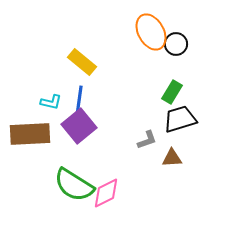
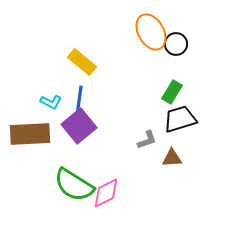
cyan L-shape: rotated 15 degrees clockwise
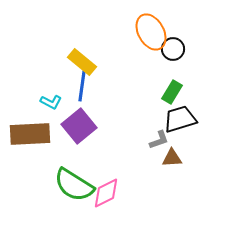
black circle: moved 3 px left, 5 px down
blue line: moved 3 px right, 15 px up
gray L-shape: moved 12 px right
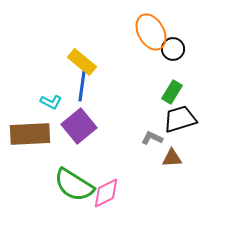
gray L-shape: moved 7 px left, 2 px up; rotated 135 degrees counterclockwise
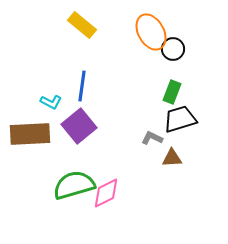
yellow rectangle: moved 37 px up
green rectangle: rotated 10 degrees counterclockwise
green semicircle: rotated 132 degrees clockwise
